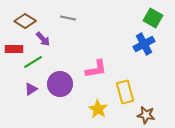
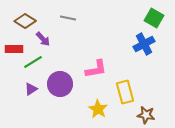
green square: moved 1 px right
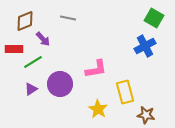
brown diamond: rotated 55 degrees counterclockwise
blue cross: moved 1 px right, 2 px down
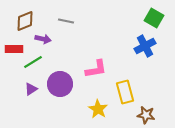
gray line: moved 2 px left, 3 px down
purple arrow: rotated 35 degrees counterclockwise
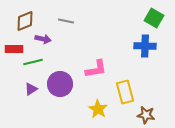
blue cross: rotated 30 degrees clockwise
green line: rotated 18 degrees clockwise
